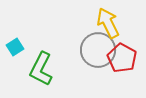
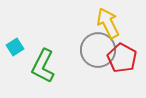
green L-shape: moved 2 px right, 3 px up
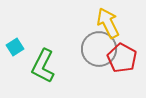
gray circle: moved 1 px right, 1 px up
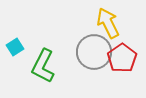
gray circle: moved 5 px left, 3 px down
red pentagon: rotated 8 degrees clockwise
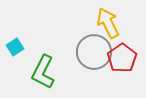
green L-shape: moved 6 px down
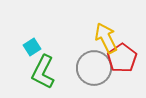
yellow arrow: moved 2 px left, 15 px down
cyan square: moved 17 px right
gray circle: moved 16 px down
